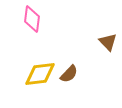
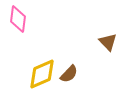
pink diamond: moved 14 px left
yellow diamond: moved 2 px right; rotated 16 degrees counterclockwise
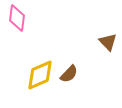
pink diamond: moved 1 px left, 1 px up
yellow diamond: moved 2 px left, 1 px down
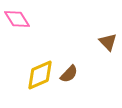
pink diamond: moved 1 px down; rotated 40 degrees counterclockwise
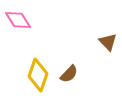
pink diamond: moved 1 px right, 1 px down
yellow diamond: moved 2 px left; rotated 48 degrees counterclockwise
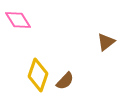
brown triangle: moved 2 px left; rotated 36 degrees clockwise
brown semicircle: moved 4 px left, 7 px down
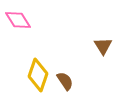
brown triangle: moved 3 px left, 4 px down; rotated 24 degrees counterclockwise
brown semicircle: rotated 78 degrees counterclockwise
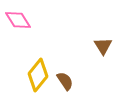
yellow diamond: rotated 20 degrees clockwise
